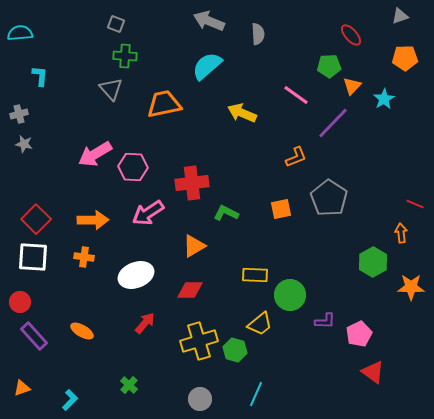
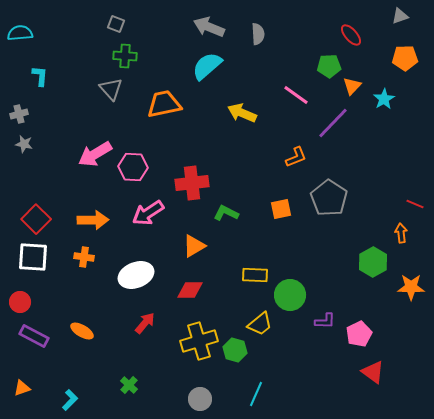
gray arrow at (209, 21): moved 6 px down
purple rectangle at (34, 336): rotated 20 degrees counterclockwise
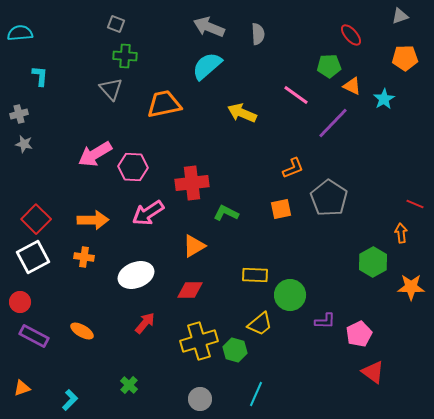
orange triangle at (352, 86): rotated 48 degrees counterclockwise
orange L-shape at (296, 157): moved 3 px left, 11 px down
white square at (33, 257): rotated 32 degrees counterclockwise
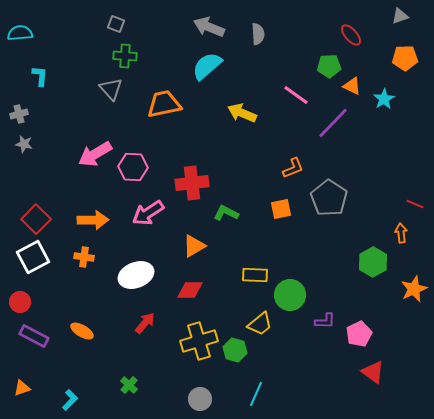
orange star at (411, 287): moved 3 px right, 2 px down; rotated 24 degrees counterclockwise
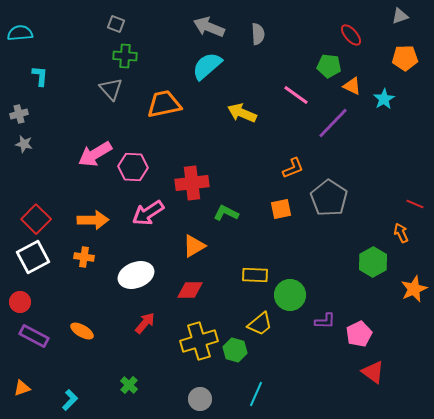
green pentagon at (329, 66): rotated 10 degrees clockwise
orange arrow at (401, 233): rotated 18 degrees counterclockwise
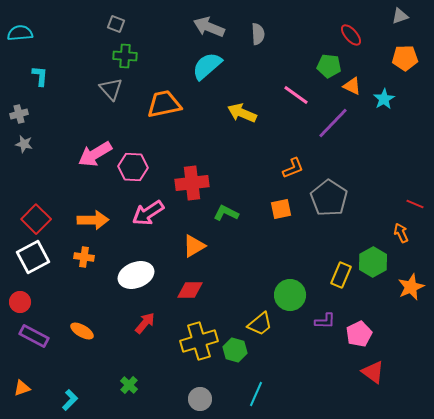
yellow rectangle at (255, 275): moved 86 px right; rotated 70 degrees counterclockwise
orange star at (414, 289): moved 3 px left, 2 px up
